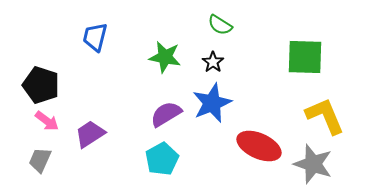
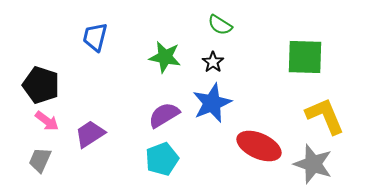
purple semicircle: moved 2 px left, 1 px down
cyan pentagon: rotated 8 degrees clockwise
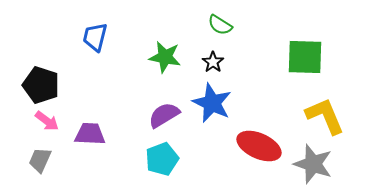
blue star: rotated 24 degrees counterclockwise
purple trapezoid: rotated 36 degrees clockwise
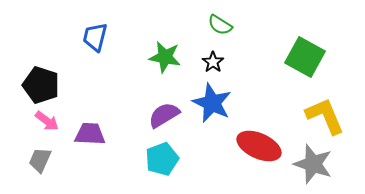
green square: rotated 27 degrees clockwise
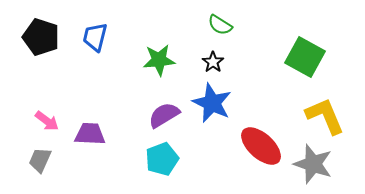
green star: moved 6 px left, 3 px down; rotated 16 degrees counterclockwise
black pentagon: moved 48 px up
red ellipse: moved 2 px right; rotated 18 degrees clockwise
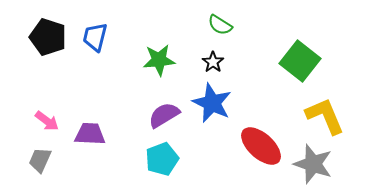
black pentagon: moved 7 px right
green square: moved 5 px left, 4 px down; rotated 9 degrees clockwise
